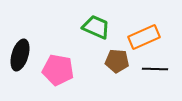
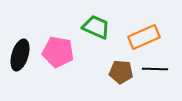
brown pentagon: moved 4 px right, 11 px down
pink pentagon: moved 18 px up
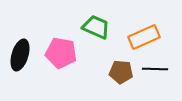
pink pentagon: moved 3 px right, 1 px down
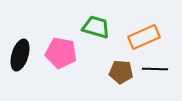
green trapezoid: rotated 8 degrees counterclockwise
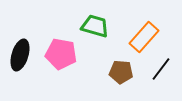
green trapezoid: moved 1 px left, 1 px up
orange rectangle: rotated 24 degrees counterclockwise
pink pentagon: moved 1 px down
black line: moved 6 px right; rotated 55 degrees counterclockwise
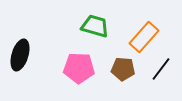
pink pentagon: moved 18 px right, 14 px down; rotated 8 degrees counterclockwise
brown pentagon: moved 2 px right, 3 px up
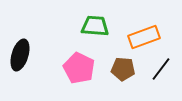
green trapezoid: rotated 12 degrees counterclockwise
orange rectangle: rotated 28 degrees clockwise
pink pentagon: rotated 24 degrees clockwise
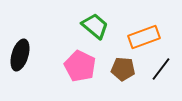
green trapezoid: rotated 36 degrees clockwise
pink pentagon: moved 1 px right, 2 px up
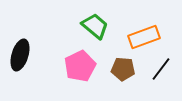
pink pentagon: rotated 20 degrees clockwise
